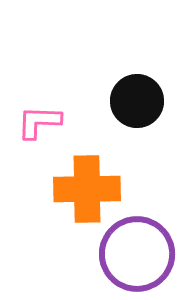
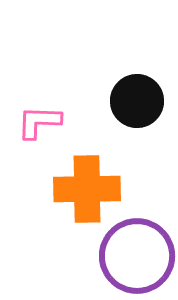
purple circle: moved 2 px down
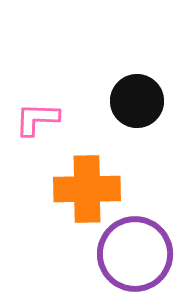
pink L-shape: moved 2 px left, 3 px up
purple circle: moved 2 px left, 2 px up
